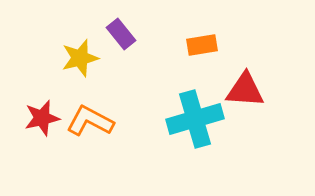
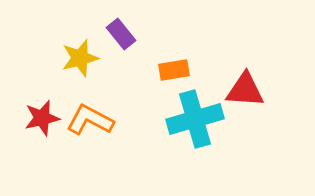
orange rectangle: moved 28 px left, 25 px down
orange L-shape: moved 1 px up
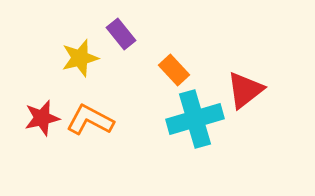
orange rectangle: rotated 56 degrees clockwise
red triangle: rotated 42 degrees counterclockwise
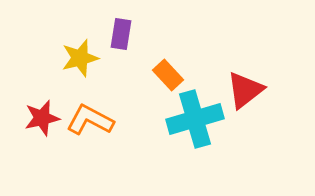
purple rectangle: rotated 48 degrees clockwise
orange rectangle: moved 6 px left, 5 px down
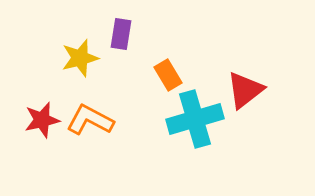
orange rectangle: rotated 12 degrees clockwise
red star: moved 2 px down
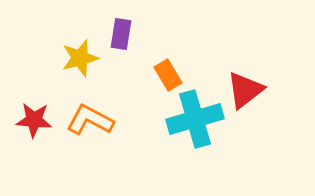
red star: moved 8 px left; rotated 18 degrees clockwise
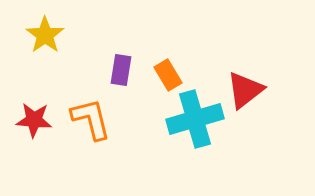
purple rectangle: moved 36 px down
yellow star: moved 35 px left, 23 px up; rotated 21 degrees counterclockwise
orange L-shape: moved 1 px right, 1 px up; rotated 48 degrees clockwise
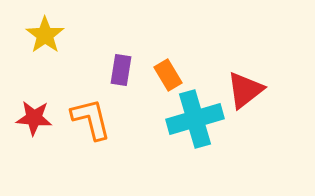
red star: moved 2 px up
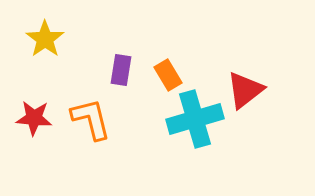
yellow star: moved 4 px down
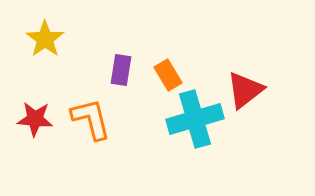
red star: moved 1 px right, 1 px down
